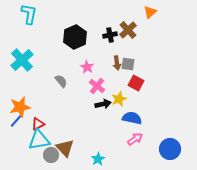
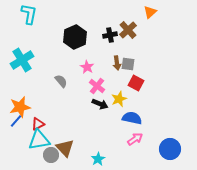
cyan cross: rotated 10 degrees clockwise
black arrow: moved 3 px left; rotated 35 degrees clockwise
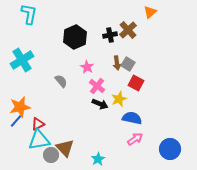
gray square: rotated 24 degrees clockwise
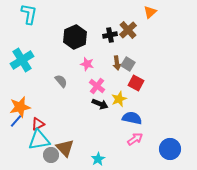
pink star: moved 3 px up; rotated 16 degrees counterclockwise
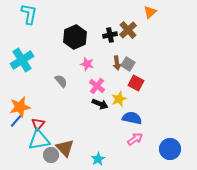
red triangle: rotated 24 degrees counterclockwise
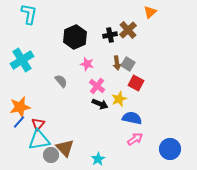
blue line: moved 3 px right, 1 px down
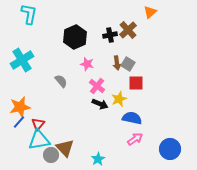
red square: rotated 28 degrees counterclockwise
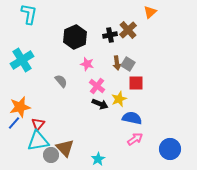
blue line: moved 5 px left, 1 px down
cyan triangle: moved 1 px left, 1 px down
